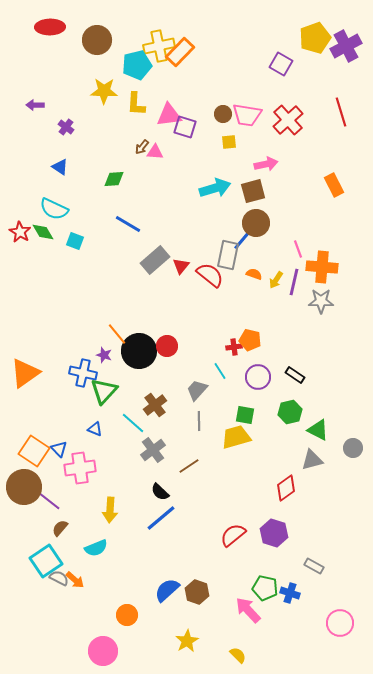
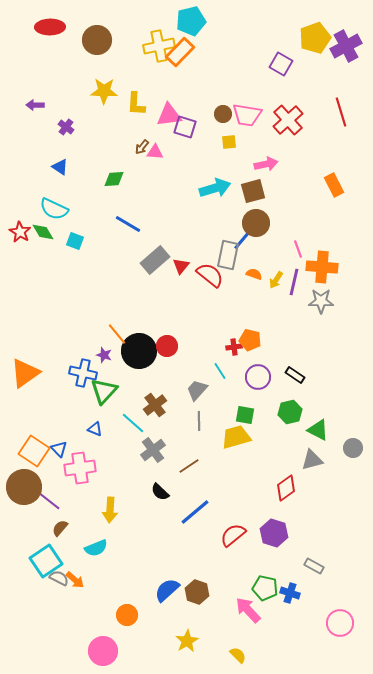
cyan pentagon at (137, 65): moved 54 px right, 44 px up
blue line at (161, 518): moved 34 px right, 6 px up
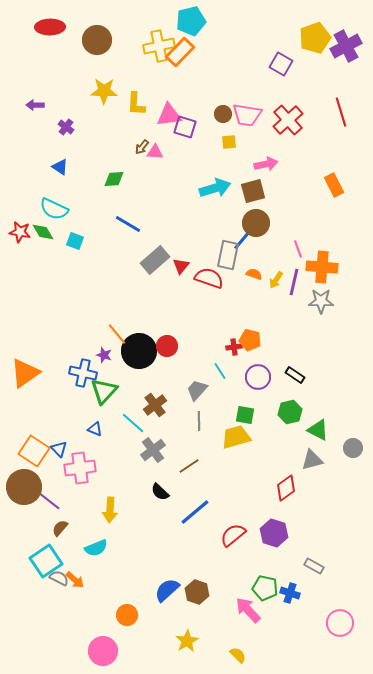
red star at (20, 232): rotated 20 degrees counterclockwise
red semicircle at (210, 275): moved 1 px left, 3 px down; rotated 20 degrees counterclockwise
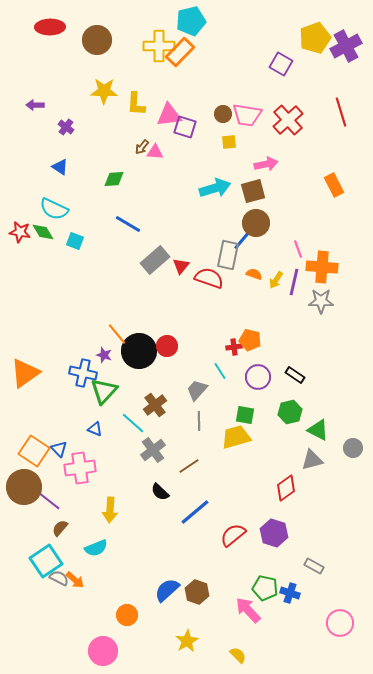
yellow cross at (159, 46): rotated 12 degrees clockwise
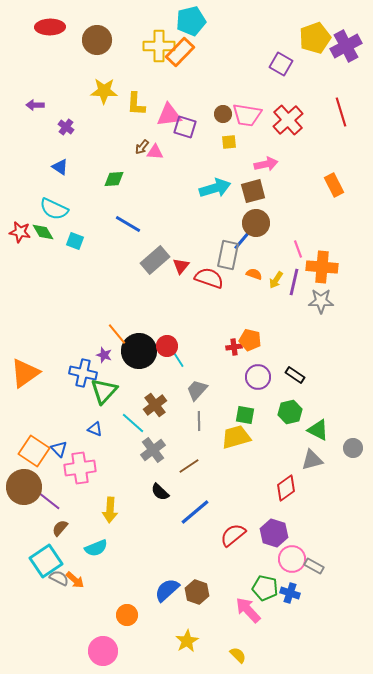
cyan line at (220, 371): moved 42 px left, 12 px up
pink circle at (340, 623): moved 48 px left, 64 px up
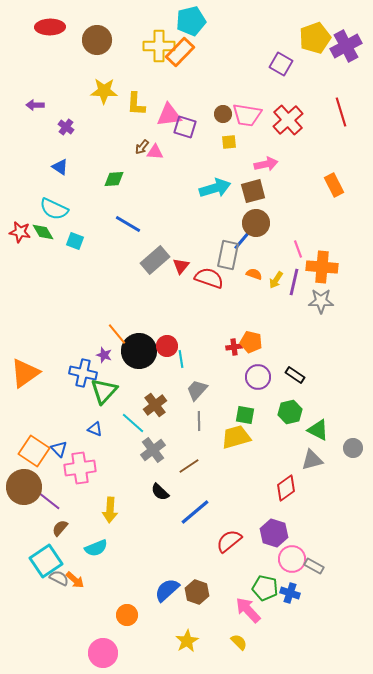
orange pentagon at (250, 340): moved 1 px right, 2 px down
cyan line at (178, 359): moved 3 px right; rotated 24 degrees clockwise
red semicircle at (233, 535): moved 4 px left, 6 px down
pink circle at (103, 651): moved 2 px down
yellow semicircle at (238, 655): moved 1 px right, 13 px up
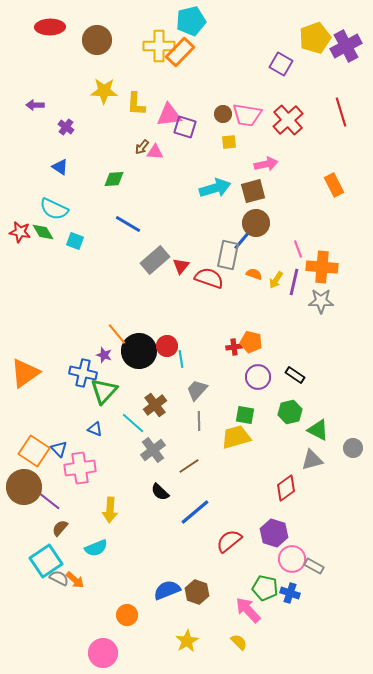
blue semicircle at (167, 590): rotated 20 degrees clockwise
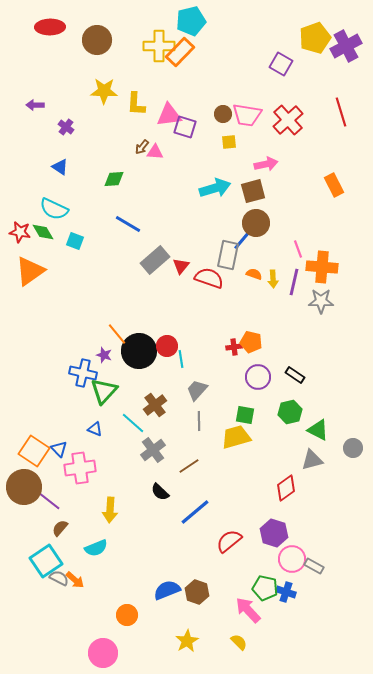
yellow arrow at (276, 280): moved 3 px left, 1 px up; rotated 36 degrees counterclockwise
orange triangle at (25, 373): moved 5 px right, 102 px up
blue cross at (290, 593): moved 4 px left, 1 px up
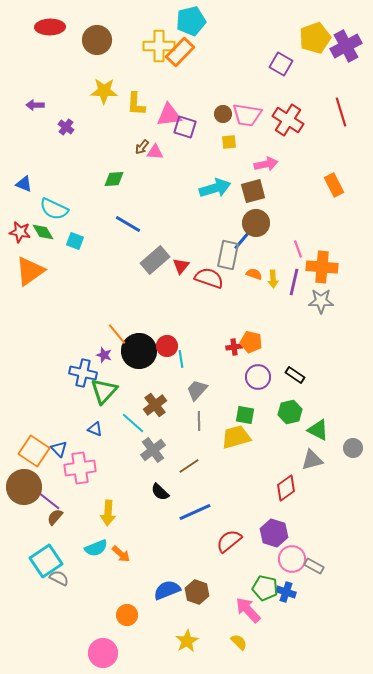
red cross at (288, 120): rotated 16 degrees counterclockwise
blue triangle at (60, 167): moved 36 px left, 17 px down; rotated 12 degrees counterclockwise
yellow arrow at (110, 510): moved 2 px left, 3 px down
blue line at (195, 512): rotated 16 degrees clockwise
brown semicircle at (60, 528): moved 5 px left, 11 px up
orange arrow at (75, 580): moved 46 px right, 26 px up
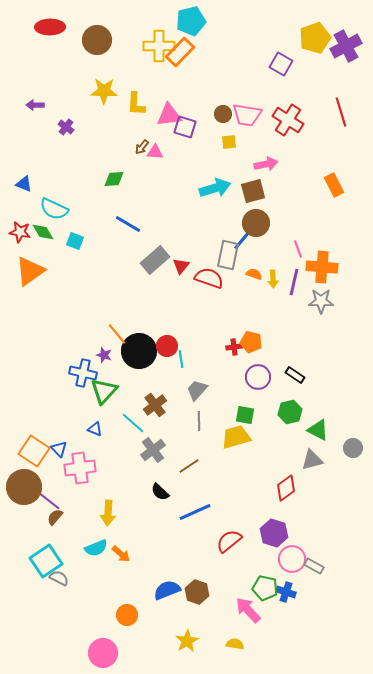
yellow semicircle at (239, 642): moved 4 px left, 2 px down; rotated 36 degrees counterclockwise
